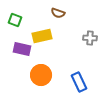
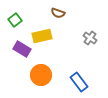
green square: rotated 32 degrees clockwise
gray cross: rotated 32 degrees clockwise
purple rectangle: rotated 18 degrees clockwise
blue rectangle: rotated 12 degrees counterclockwise
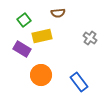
brown semicircle: rotated 24 degrees counterclockwise
green square: moved 9 px right
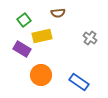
blue rectangle: rotated 18 degrees counterclockwise
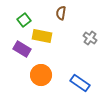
brown semicircle: moved 3 px right; rotated 104 degrees clockwise
yellow rectangle: rotated 24 degrees clockwise
blue rectangle: moved 1 px right, 1 px down
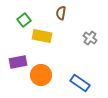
purple rectangle: moved 4 px left, 13 px down; rotated 42 degrees counterclockwise
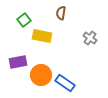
blue rectangle: moved 15 px left
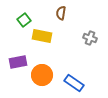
gray cross: rotated 16 degrees counterclockwise
orange circle: moved 1 px right
blue rectangle: moved 9 px right
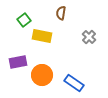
gray cross: moved 1 px left, 1 px up; rotated 24 degrees clockwise
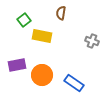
gray cross: moved 3 px right, 4 px down; rotated 24 degrees counterclockwise
purple rectangle: moved 1 px left, 3 px down
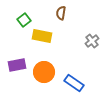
gray cross: rotated 32 degrees clockwise
orange circle: moved 2 px right, 3 px up
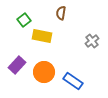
purple rectangle: rotated 36 degrees counterclockwise
blue rectangle: moved 1 px left, 2 px up
